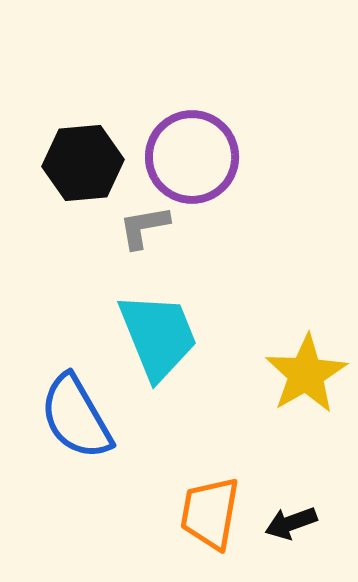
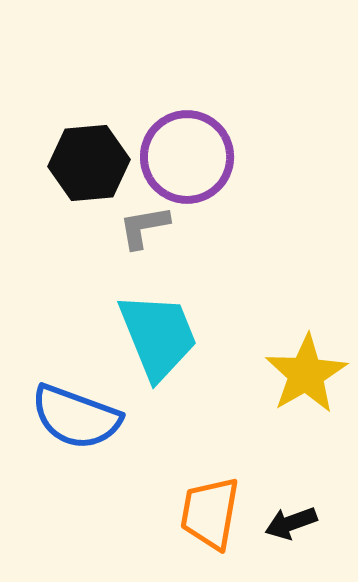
purple circle: moved 5 px left
black hexagon: moved 6 px right
blue semicircle: rotated 40 degrees counterclockwise
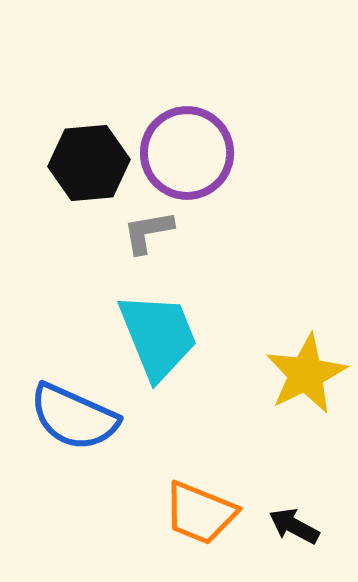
purple circle: moved 4 px up
gray L-shape: moved 4 px right, 5 px down
yellow star: rotated 4 degrees clockwise
blue semicircle: moved 2 px left; rotated 4 degrees clockwise
orange trapezoid: moved 10 px left; rotated 78 degrees counterclockwise
black arrow: moved 3 px right, 3 px down; rotated 48 degrees clockwise
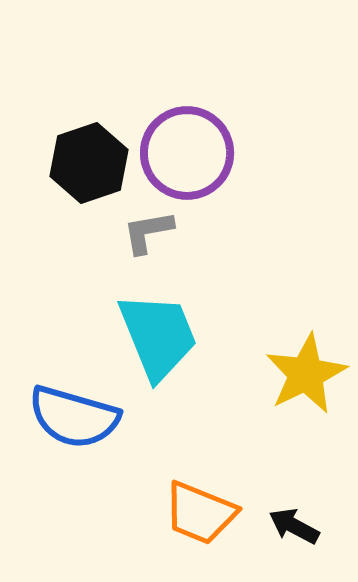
black hexagon: rotated 14 degrees counterclockwise
blue semicircle: rotated 8 degrees counterclockwise
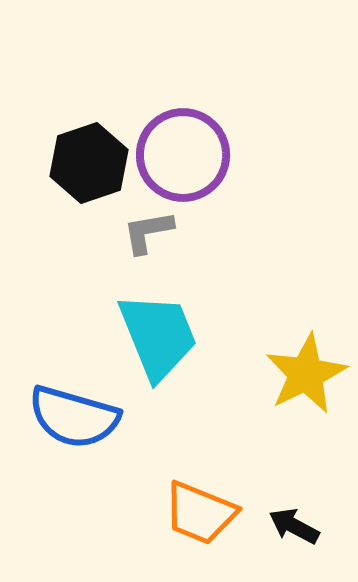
purple circle: moved 4 px left, 2 px down
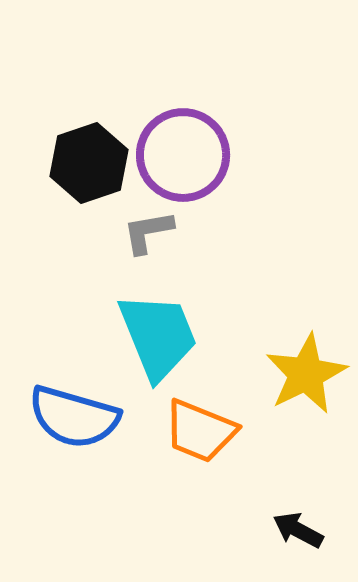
orange trapezoid: moved 82 px up
black arrow: moved 4 px right, 4 px down
